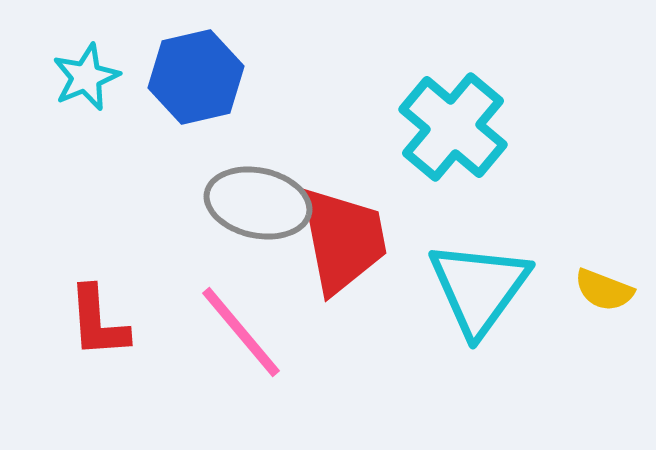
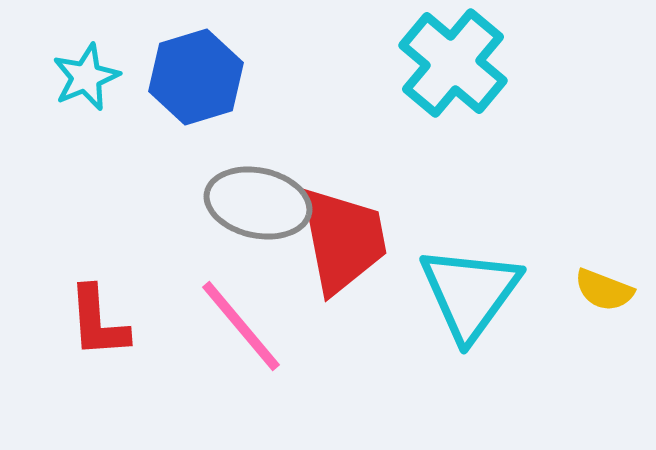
blue hexagon: rotated 4 degrees counterclockwise
cyan cross: moved 64 px up
cyan triangle: moved 9 px left, 5 px down
pink line: moved 6 px up
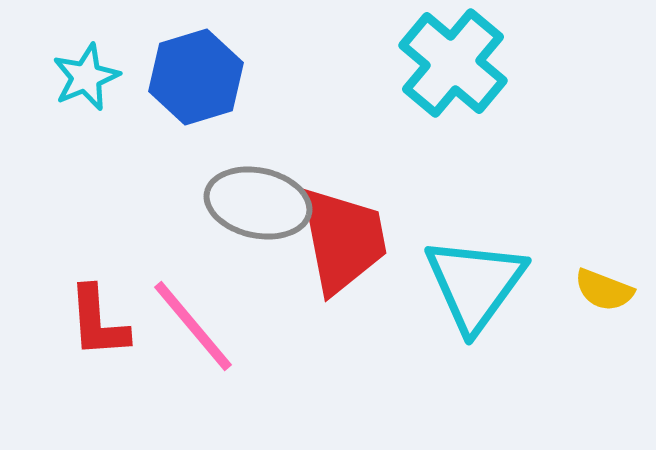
cyan triangle: moved 5 px right, 9 px up
pink line: moved 48 px left
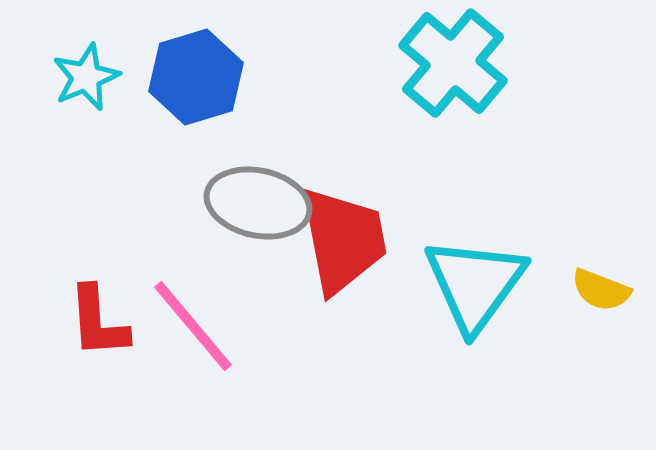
yellow semicircle: moved 3 px left
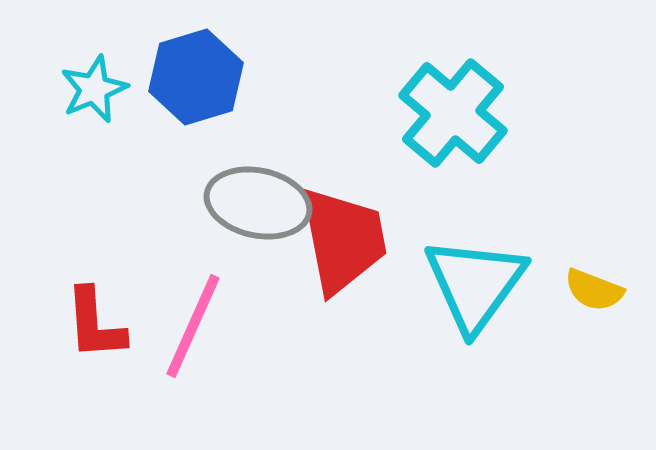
cyan cross: moved 50 px down
cyan star: moved 8 px right, 12 px down
yellow semicircle: moved 7 px left
red L-shape: moved 3 px left, 2 px down
pink line: rotated 64 degrees clockwise
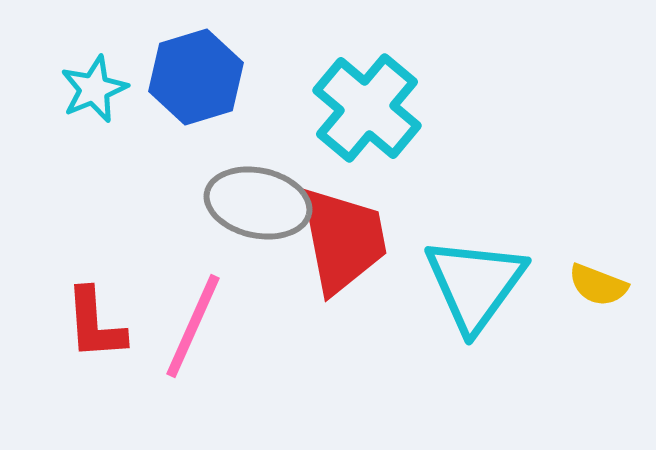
cyan cross: moved 86 px left, 5 px up
yellow semicircle: moved 4 px right, 5 px up
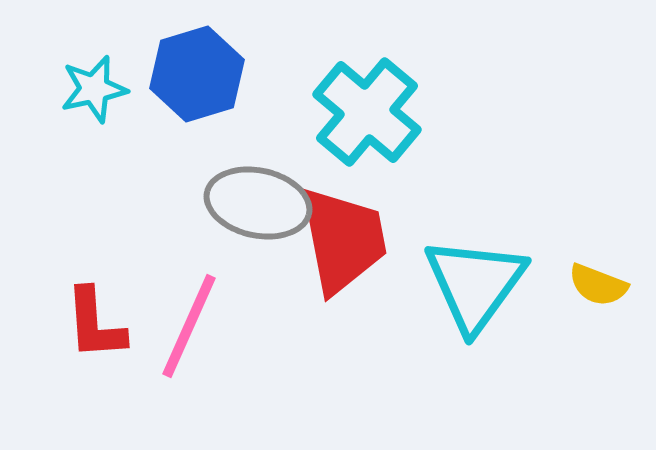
blue hexagon: moved 1 px right, 3 px up
cyan star: rotated 10 degrees clockwise
cyan cross: moved 4 px down
pink line: moved 4 px left
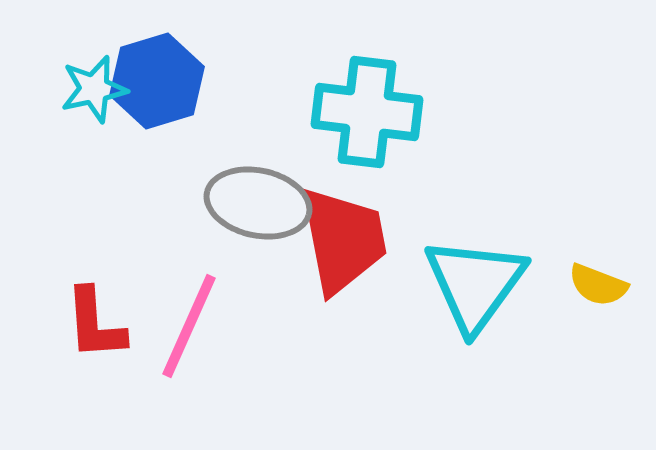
blue hexagon: moved 40 px left, 7 px down
cyan cross: rotated 33 degrees counterclockwise
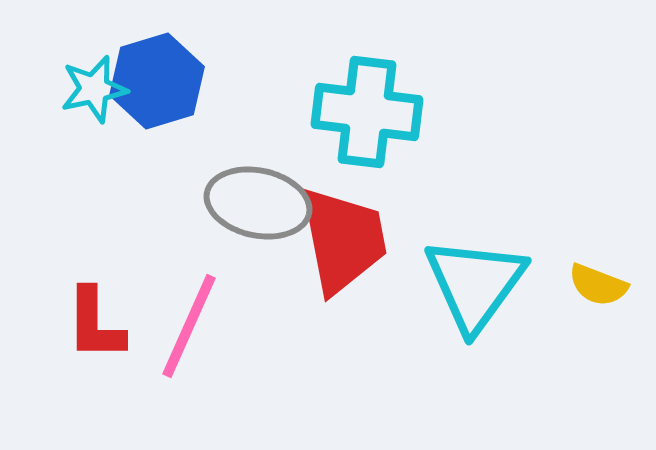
red L-shape: rotated 4 degrees clockwise
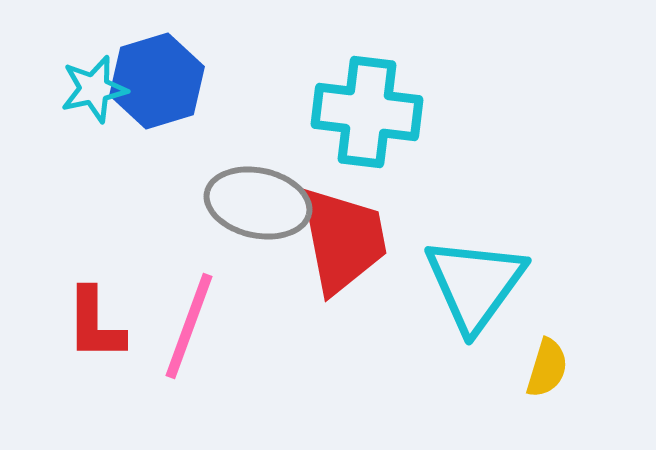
yellow semicircle: moved 51 px left, 83 px down; rotated 94 degrees counterclockwise
pink line: rotated 4 degrees counterclockwise
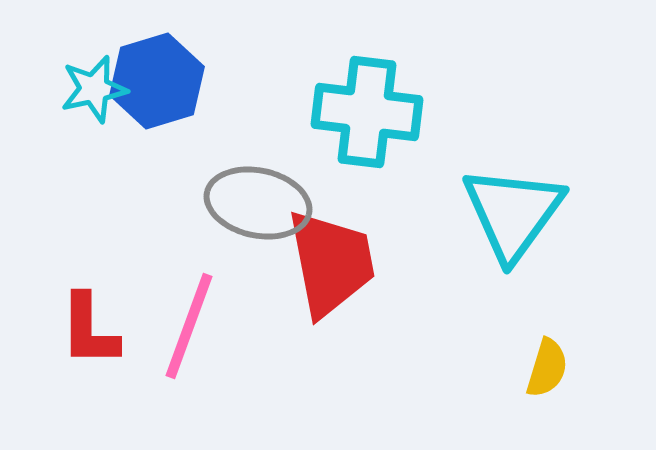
red trapezoid: moved 12 px left, 23 px down
cyan triangle: moved 38 px right, 71 px up
red L-shape: moved 6 px left, 6 px down
